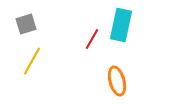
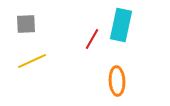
gray square: rotated 15 degrees clockwise
yellow line: rotated 36 degrees clockwise
orange ellipse: rotated 12 degrees clockwise
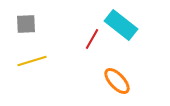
cyan rectangle: rotated 64 degrees counterclockwise
yellow line: rotated 8 degrees clockwise
orange ellipse: rotated 40 degrees counterclockwise
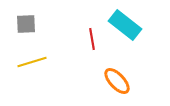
cyan rectangle: moved 4 px right
red line: rotated 40 degrees counterclockwise
yellow line: moved 1 px down
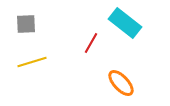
cyan rectangle: moved 2 px up
red line: moved 1 px left, 4 px down; rotated 40 degrees clockwise
orange ellipse: moved 4 px right, 2 px down
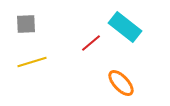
cyan rectangle: moved 4 px down
red line: rotated 20 degrees clockwise
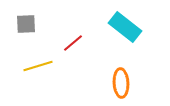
red line: moved 18 px left
yellow line: moved 6 px right, 4 px down
orange ellipse: rotated 40 degrees clockwise
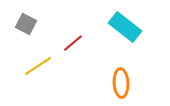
gray square: rotated 30 degrees clockwise
yellow line: rotated 16 degrees counterclockwise
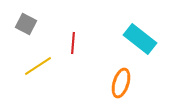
cyan rectangle: moved 15 px right, 12 px down
red line: rotated 45 degrees counterclockwise
orange ellipse: rotated 20 degrees clockwise
